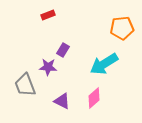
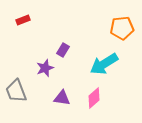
red rectangle: moved 25 px left, 5 px down
purple star: moved 3 px left, 1 px down; rotated 24 degrees counterclockwise
gray trapezoid: moved 9 px left, 6 px down
purple triangle: moved 3 px up; rotated 18 degrees counterclockwise
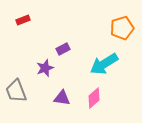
orange pentagon: rotated 10 degrees counterclockwise
purple rectangle: moved 1 px up; rotated 32 degrees clockwise
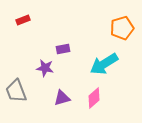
purple rectangle: rotated 16 degrees clockwise
purple star: rotated 30 degrees clockwise
purple triangle: rotated 24 degrees counterclockwise
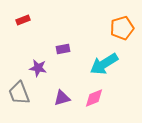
purple star: moved 7 px left
gray trapezoid: moved 3 px right, 2 px down
pink diamond: rotated 20 degrees clockwise
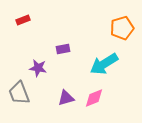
purple triangle: moved 4 px right
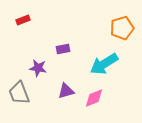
purple triangle: moved 7 px up
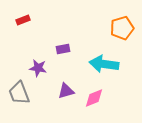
cyan arrow: rotated 40 degrees clockwise
